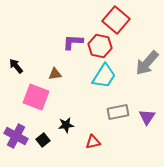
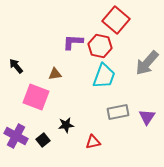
cyan trapezoid: rotated 12 degrees counterclockwise
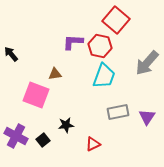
black arrow: moved 5 px left, 12 px up
pink square: moved 2 px up
red triangle: moved 2 px down; rotated 14 degrees counterclockwise
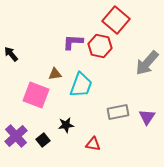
cyan trapezoid: moved 23 px left, 9 px down
purple cross: rotated 20 degrees clockwise
red triangle: rotated 35 degrees clockwise
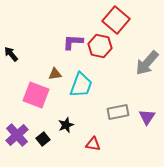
black star: rotated 14 degrees counterclockwise
purple cross: moved 1 px right, 1 px up
black square: moved 1 px up
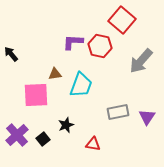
red square: moved 6 px right
gray arrow: moved 6 px left, 2 px up
pink square: rotated 24 degrees counterclockwise
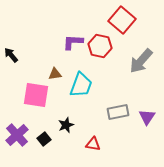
black arrow: moved 1 px down
pink square: rotated 12 degrees clockwise
black square: moved 1 px right
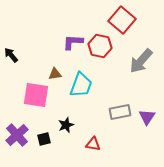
gray rectangle: moved 2 px right
black square: rotated 24 degrees clockwise
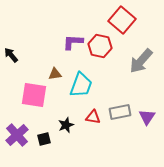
pink square: moved 2 px left
red triangle: moved 27 px up
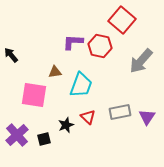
brown triangle: moved 2 px up
red triangle: moved 5 px left; rotated 35 degrees clockwise
